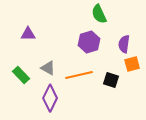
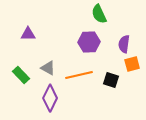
purple hexagon: rotated 15 degrees clockwise
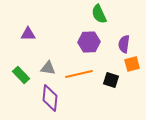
gray triangle: rotated 21 degrees counterclockwise
orange line: moved 1 px up
purple diamond: rotated 20 degrees counterclockwise
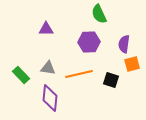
purple triangle: moved 18 px right, 5 px up
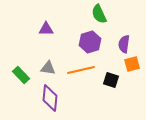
purple hexagon: moved 1 px right; rotated 15 degrees counterclockwise
orange line: moved 2 px right, 4 px up
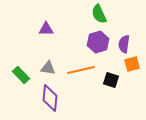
purple hexagon: moved 8 px right
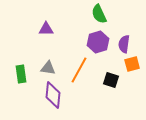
orange line: moved 2 px left; rotated 48 degrees counterclockwise
green rectangle: moved 1 px up; rotated 36 degrees clockwise
purple diamond: moved 3 px right, 3 px up
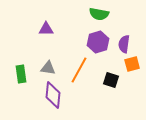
green semicircle: rotated 54 degrees counterclockwise
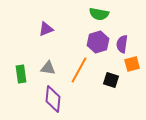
purple triangle: rotated 21 degrees counterclockwise
purple semicircle: moved 2 px left
purple diamond: moved 4 px down
